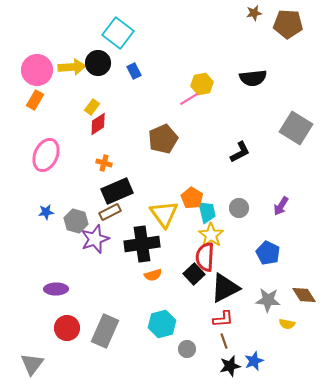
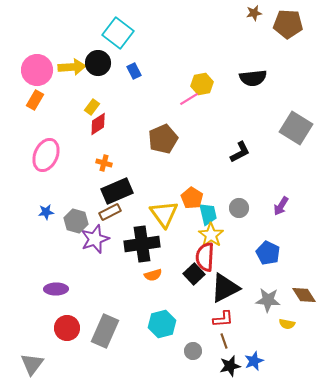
cyan trapezoid at (207, 212): moved 1 px right, 2 px down
gray circle at (187, 349): moved 6 px right, 2 px down
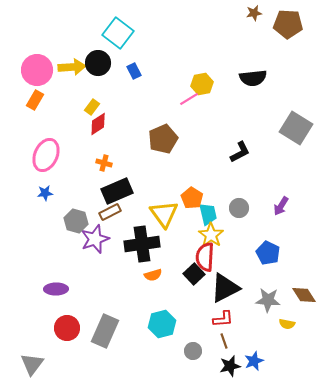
blue star at (46, 212): moved 1 px left, 19 px up
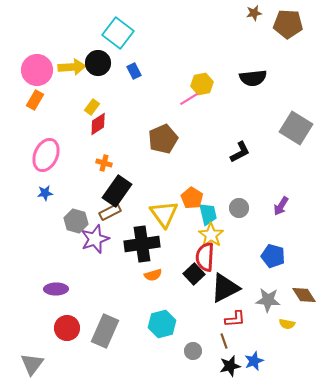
black rectangle at (117, 191): rotated 32 degrees counterclockwise
blue pentagon at (268, 253): moved 5 px right, 3 px down; rotated 10 degrees counterclockwise
red L-shape at (223, 319): moved 12 px right
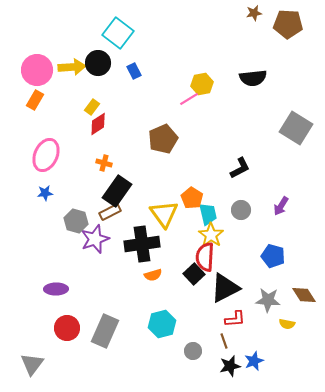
black L-shape at (240, 152): moved 16 px down
gray circle at (239, 208): moved 2 px right, 2 px down
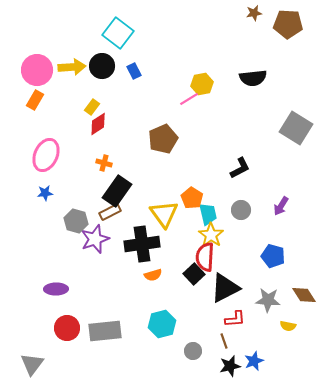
black circle at (98, 63): moved 4 px right, 3 px down
yellow semicircle at (287, 324): moved 1 px right, 2 px down
gray rectangle at (105, 331): rotated 60 degrees clockwise
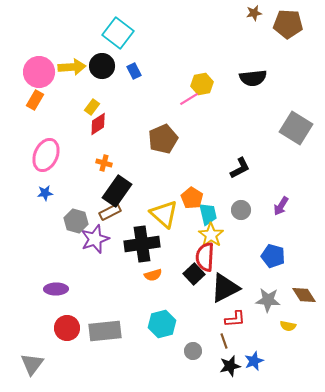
pink circle at (37, 70): moved 2 px right, 2 px down
yellow triangle at (164, 214): rotated 12 degrees counterclockwise
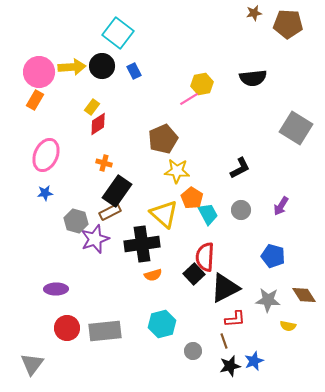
cyan trapezoid at (208, 214): rotated 15 degrees counterclockwise
yellow star at (211, 235): moved 34 px left, 64 px up; rotated 30 degrees counterclockwise
